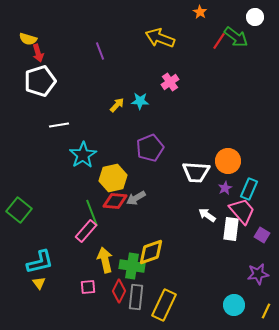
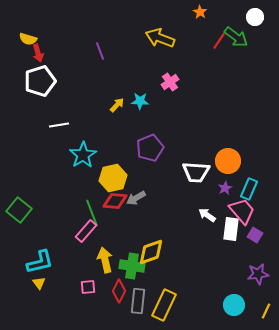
purple square at (262, 235): moved 7 px left
gray rectangle at (136, 297): moved 2 px right, 4 px down
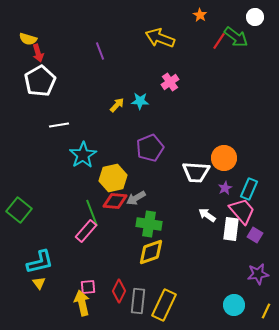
orange star at (200, 12): moved 3 px down
white pentagon at (40, 81): rotated 12 degrees counterclockwise
orange circle at (228, 161): moved 4 px left, 3 px up
yellow arrow at (105, 260): moved 23 px left, 43 px down
green cross at (132, 266): moved 17 px right, 42 px up
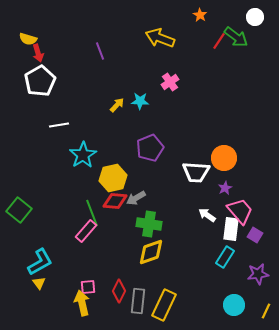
cyan rectangle at (249, 189): moved 24 px left, 68 px down; rotated 10 degrees clockwise
pink trapezoid at (242, 211): moved 2 px left
cyan L-shape at (40, 262): rotated 16 degrees counterclockwise
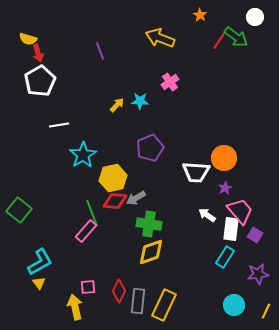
yellow arrow at (82, 303): moved 7 px left, 4 px down
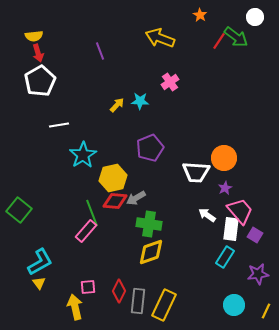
yellow semicircle at (28, 39): moved 6 px right, 3 px up; rotated 24 degrees counterclockwise
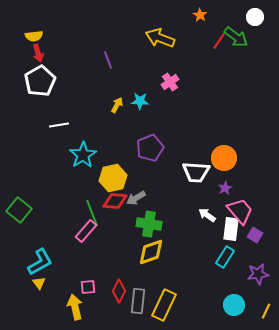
purple line at (100, 51): moved 8 px right, 9 px down
yellow arrow at (117, 105): rotated 14 degrees counterclockwise
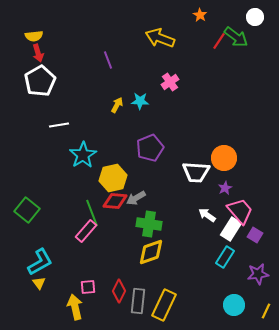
green square at (19, 210): moved 8 px right
white rectangle at (231, 229): rotated 25 degrees clockwise
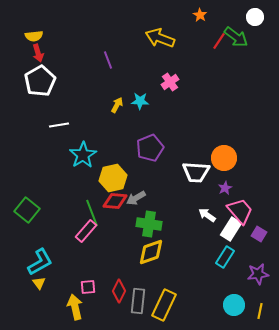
purple square at (255, 235): moved 4 px right, 1 px up
yellow line at (266, 311): moved 6 px left; rotated 14 degrees counterclockwise
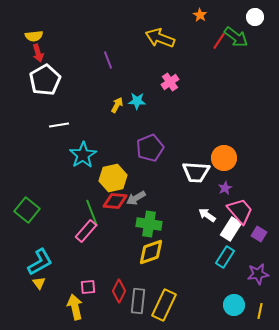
white pentagon at (40, 81): moved 5 px right, 1 px up
cyan star at (140, 101): moved 3 px left
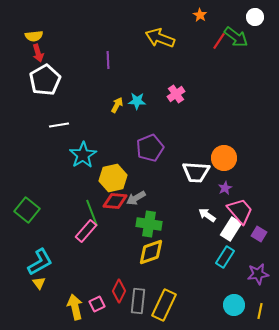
purple line at (108, 60): rotated 18 degrees clockwise
pink cross at (170, 82): moved 6 px right, 12 px down
pink square at (88, 287): moved 9 px right, 17 px down; rotated 21 degrees counterclockwise
